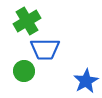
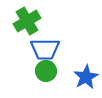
green circle: moved 22 px right
blue star: moved 4 px up
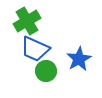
blue trapezoid: moved 10 px left; rotated 24 degrees clockwise
blue star: moved 7 px left, 18 px up
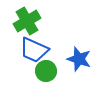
blue trapezoid: moved 1 px left, 1 px down
blue star: rotated 25 degrees counterclockwise
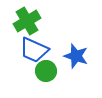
blue star: moved 3 px left, 3 px up
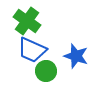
green cross: rotated 24 degrees counterclockwise
blue trapezoid: moved 2 px left
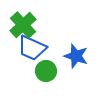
green cross: moved 4 px left, 4 px down; rotated 12 degrees clockwise
blue trapezoid: moved 2 px up
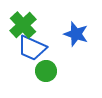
blue star: moved 22 px up
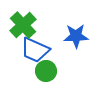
blue star: moved 2 px down; rotated 20 degrees counterclockwise
blue trapezoid: moved 3 px right, 2 px down
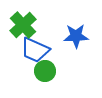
green circle: moved 1 px left
